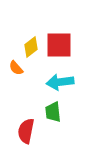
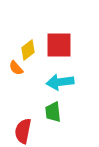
yellow diamond: moved 3 px left, 3 px down
red semicircle: moved 3 px left
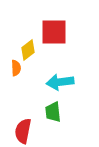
red square: moved 5 px left, 13 px up
orange semicircle: rotated 140 degrees counterclockwise
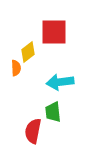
yellow diamond: moved 2 px down
red semicircle: moved 10 px right
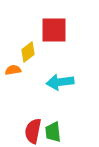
red square: moved 2 px up
orange semicircle: moved 3 px left, 2 px down; rotated 98 degrees counterclockwise
green trapezoid: moved 20 px down
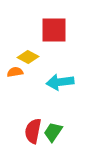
yellow diamond: moved 5 px down; rotated 65 degrees clockwise
orange semicircle: moved 2 px right, 2 px down
green trapezoid: rotated 40 degrees clockwise
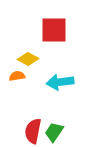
yellow diamond: moved 2 px down
orange semicircle: moved 2 px right, 4 px down
green trapezoid: moved 1 px right
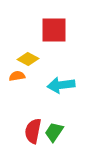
cyan arrow: moved 1 px right, 3 px down
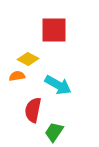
cyan arrow: moved 3 px left; rotated 144 degrees counterclockwise
red semicircle: moved 21 px up
